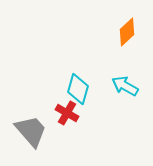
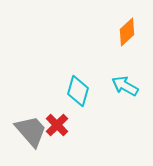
cyan diamond: moved 2 px down
red cross: moved 10 px left, 12 px down; rotated 15 degrees clockwise
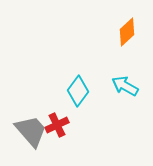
cyan diamond: rotated 20 degrees clockwise
red cross: rotated 20 degrees clockwise
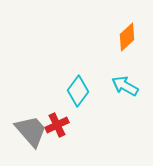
orange diamond: moved 5 px down
